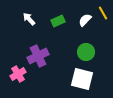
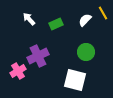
green rectangle: moved 2 px left, 3 px down
pink cross: moved 3 px up
white square: moved 7 px left, 1 px down
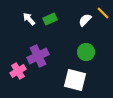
yellow line: rotated 16 degrees counterclockwise
green rectangle: moved 6 px left, 5 px up
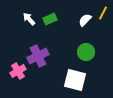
yellow line: rotated 72 degrees clockwise
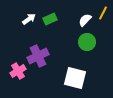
white arrow: rotated 96 degrees clockwise
green circle: moved 1 px right, 10 px up
white square: moved 2 px up
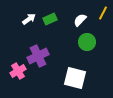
white semicircle: moved 5 px left
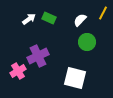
green rectangle: moved 1 px left, 1 px up; rotated 48 degrees clockwise
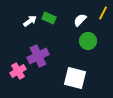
white arrow: moved 1 px right, 2 px down
green circle: moved 1 px right, 1 px up
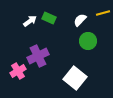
yellow line: rotated 48 degrees clockwise
white square: rotated 25 degrees clockwise
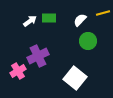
green rectangle: rotated 24 degrees counterclockwise
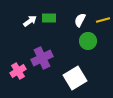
yellow line: moved 7 px down
white semicircle: rotated 16 degrees counterclockwise
purple cross: moved 4 px right, 2 px down
white square: rotated 20 degrees clockwise
